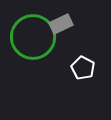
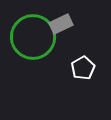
white pentagon: rotated 15 degrees clockwise
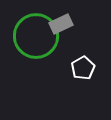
green circle: moved 3 px right, 1 px up
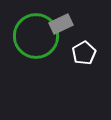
white pentagon: moved 1 px right, 15 px up
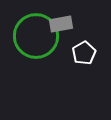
gray rectangle: rotated 15 degrees clockwise
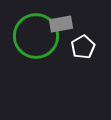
white pentagon: moved 1 px left, 6 px up
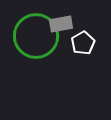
white pentagon: moved 4 px up
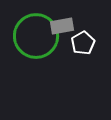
gray rectangle: moved 1 px right, 2 px down
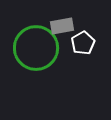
green circle: moved 12 px down
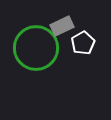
gray rectangle: rotated 15 degrees counterclockwise
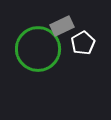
green circle: moved 2 px right, 1 px down
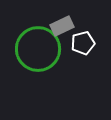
white pentagon: rotated 15 degrees clockwise
